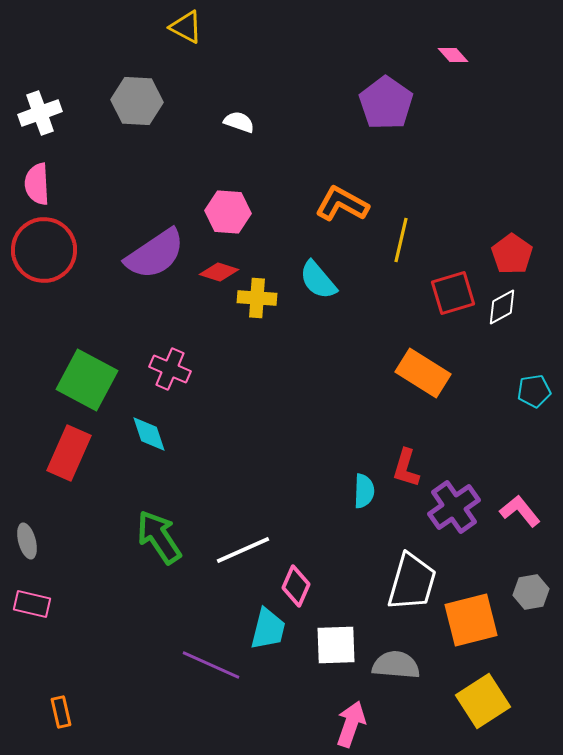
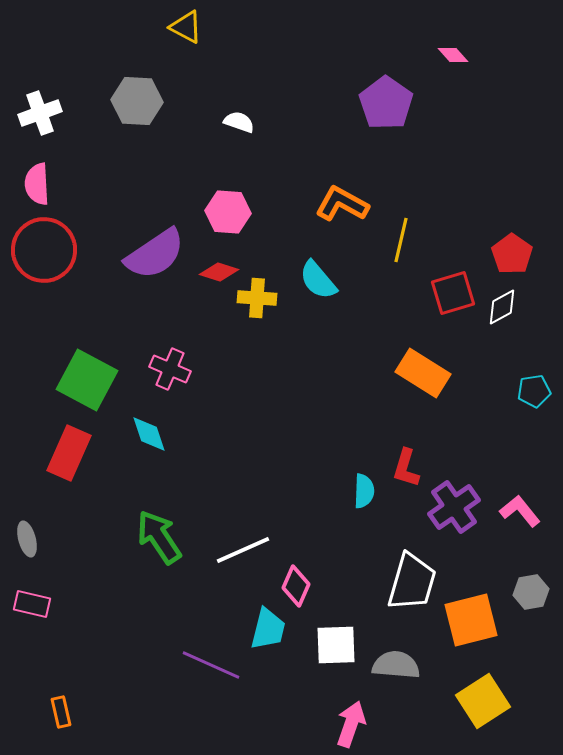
gray ellipse at (27, 541): moved 2 px up
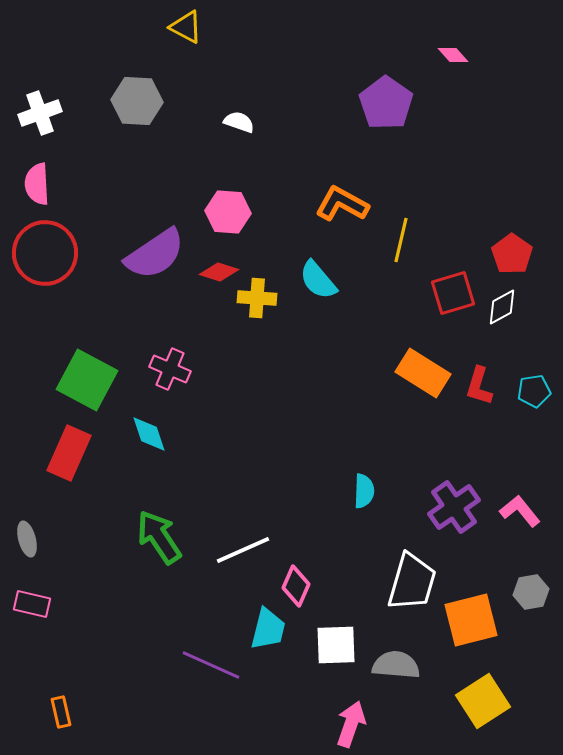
red circle at (44, 250): moved 1 px right, 3 px down
red L-shape at (406, 468): moved 73 px right, 82 px up
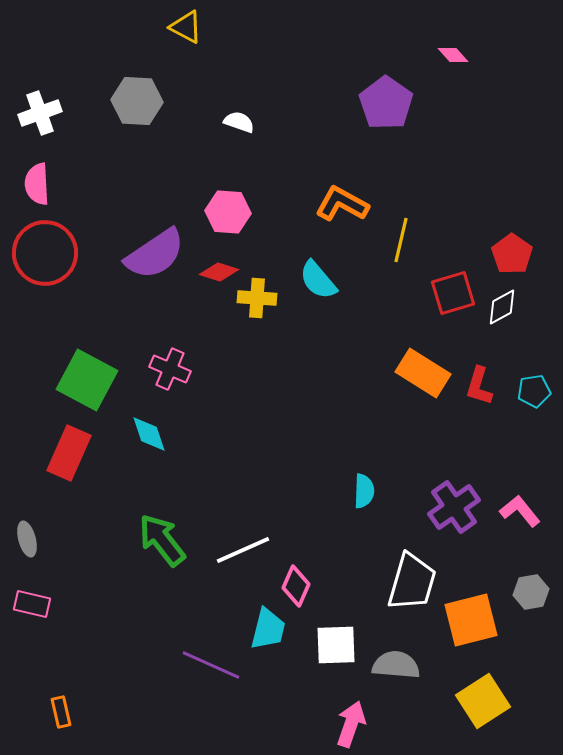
green arrow at (159, 537): moved 3 px right, 3 px down; rotated 4 degrees counterclockwise
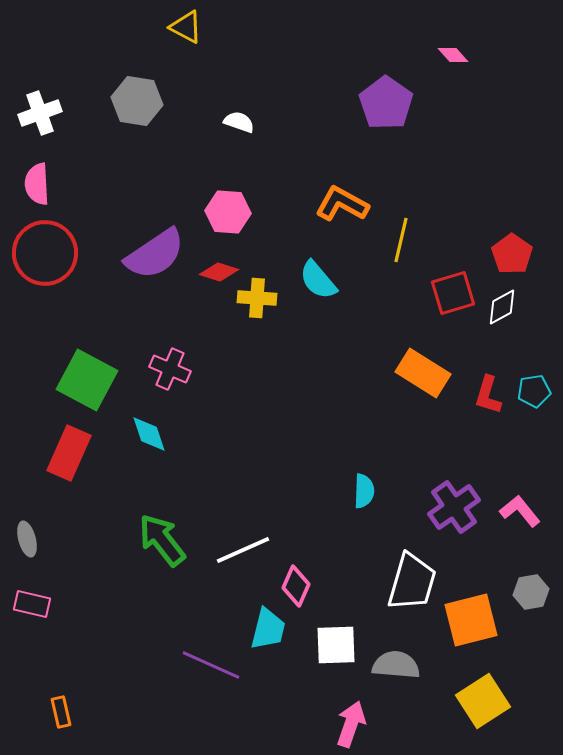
gray hexagon at (137, 101): rotated 6 degrees clockwise
red L-shape at (479, 386): moved 9 px right, 9 px down
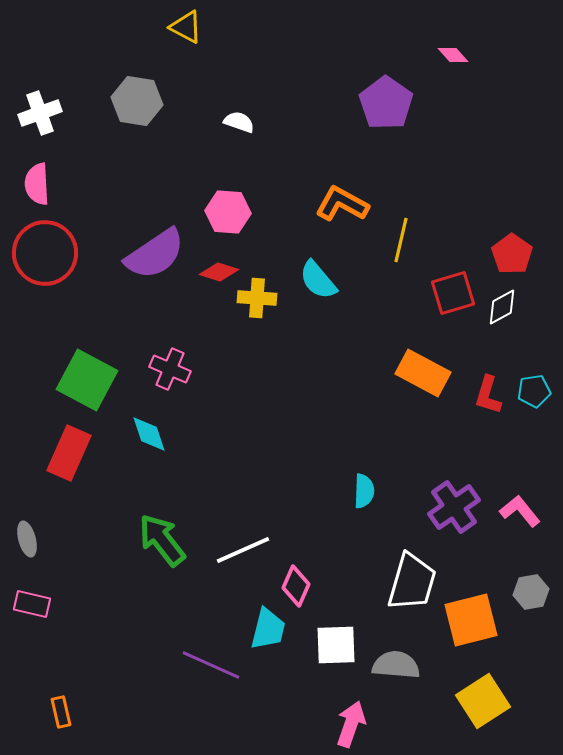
orange rectangle at (423, 373): rotated 4 degrees counterclockwise
